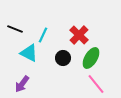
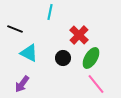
cyan line: moved 7 px right, 23 px up; rotated 14 degrees counterclockwise
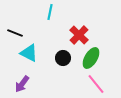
black line: moved 4 px down
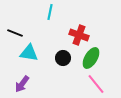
red cross: rotated 24 degrees counterclockwise
cyan triangle: rotated 18 degrees counterclockwise
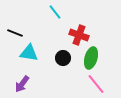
cyan line: moved 5 px right; rotated 49 degrees counterclockwise
green ellipse: rotated 15 degrees counterclockwise
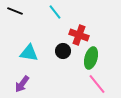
black line: moved 22 px up
black circle: moved 7 px up
pink line: moved 1 px right
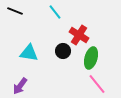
red cross: rotated 12 degrees clockwise
purple arrow: moved 2 px left, 2 px down
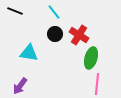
cyan line: moved 1 px left
black circle: moved 8 px left, 17 px up
pink line: rotated 45 degrees clockwise
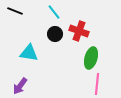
red cross: moved 4 px up; rotated 12 degrees counterclockwise
